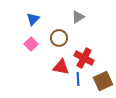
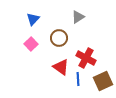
red cross: moved 2 px right
red triangle: rotated 24 degrees clockwise
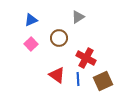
blue triangle: moved 2 px left, 1 px down; rotated 24 degrees clockwise
red triangle: moved 4 px left, 8 px down
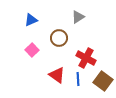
pink square: moved 1 px right, 6 px down
brown square: rotated 30 degrees counterclockwise
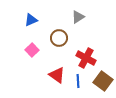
blue line: moved 2 px down
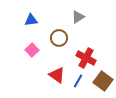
blue triangle: rotated 16 degrees clockwise
blue line: rotated 32 degrees clockwise
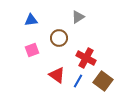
pink square: rotated 24 degrees clockwise
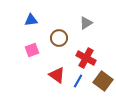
gray triangle: moved 8 px right, 6 px down
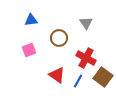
gray triangle: rotated 32 degrees counterclockwise
pink square: moved 3 px left
brown square: moved 4 px up
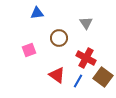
blue triangle: moved 6 px right, 7 px up
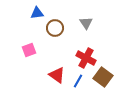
brown circle: moved 4 px left, 10 px up
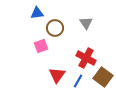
pink square: moved 12 px right, 4 px up
red triangle: rotated 30 degrees clockwise
